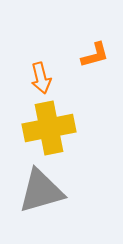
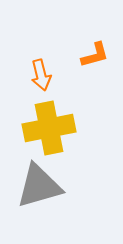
orange arrow: moved 3 px up
gray triangle: moved 2 px left, 5 px up
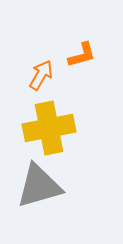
orange L-shape: moved 13 px left
orange arrow: rotated 136 degrees counterclockwise
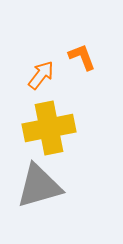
orange L-shape: moved 2 px down; rotated 96 degrees counterclockwise
orange arrow: rotated 8 degrees clockwise
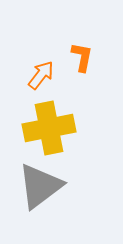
orange L-shape: rotated 32 degrees clockwise
gray triangle: moved 1 px right; rotated 21 degrees counterclockwise
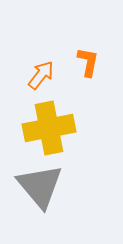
orange L-shape: moved 6 px right, 5 px down
gray triangle: rotated 33 degrees counterclockwise
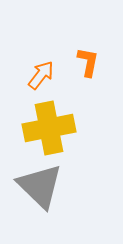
gray triangle: rotated 6 degrees counterclockwise
